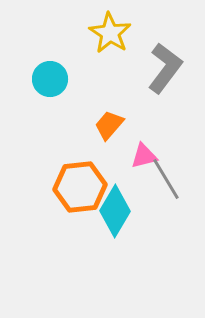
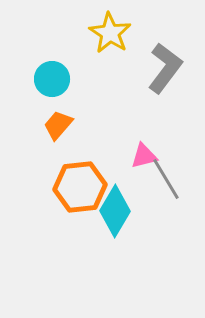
cyan circle: moved 2 px right
orange trapezoid: moved 51 px left
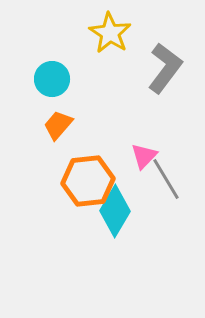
pink triangle: rotated 32 degrees counterclockwise
orange hexagon: moved 8 px right, 6 px up
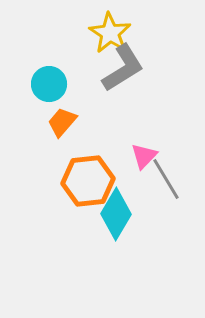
gray L-shape: moved 42 px left; rotated 21 degrees clockwise
cyan circle: moved 3 px left, 5 px down
orange trapezoid: moved 4 px right, 3 px up
cyan diamond: moved 1 px right, 3 px down
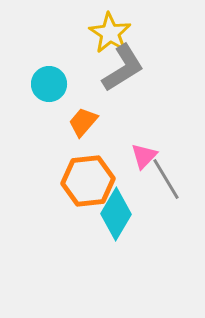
orange trapezoid: moved 21 px right
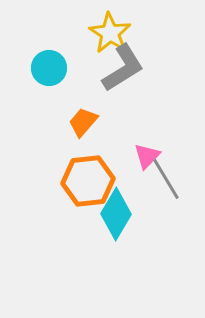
cyan circle: moved 16 px up
pink triangle: moved 3 px right
